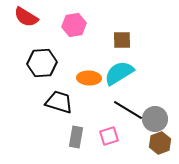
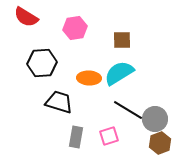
pink hexagon: moved 1 px right, 3 px down
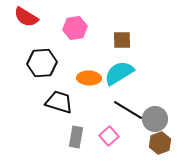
pink square: rotated 24 degrees counterclockwise
